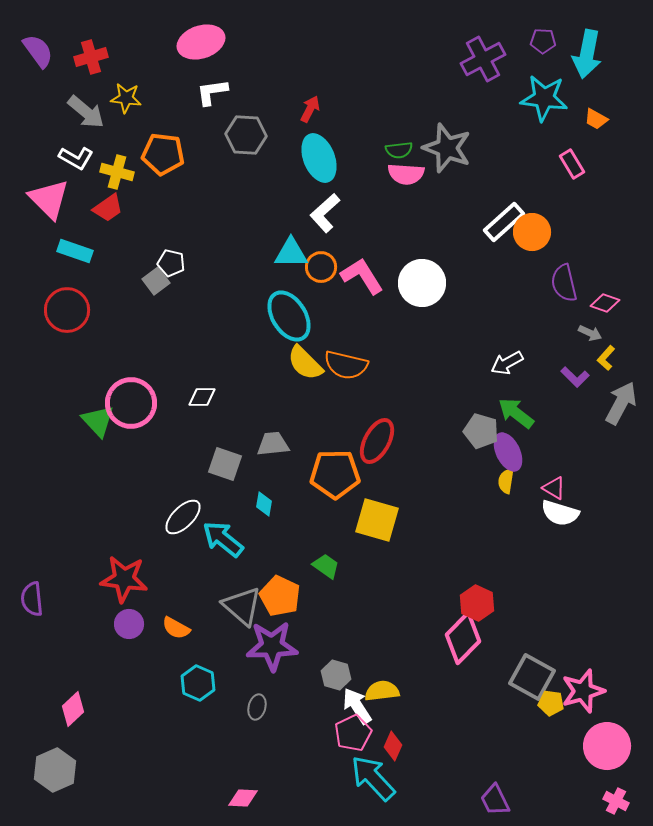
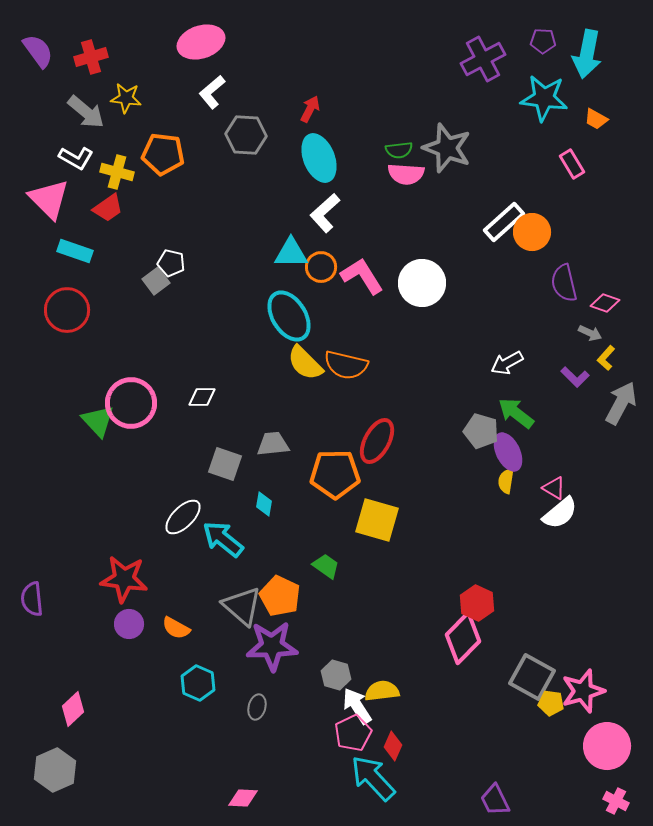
white L-shape at (212, 92): rotated 32 degrees counterclockwise
white semicircle at (560, 513): rotated 57 degrees counterclockwise
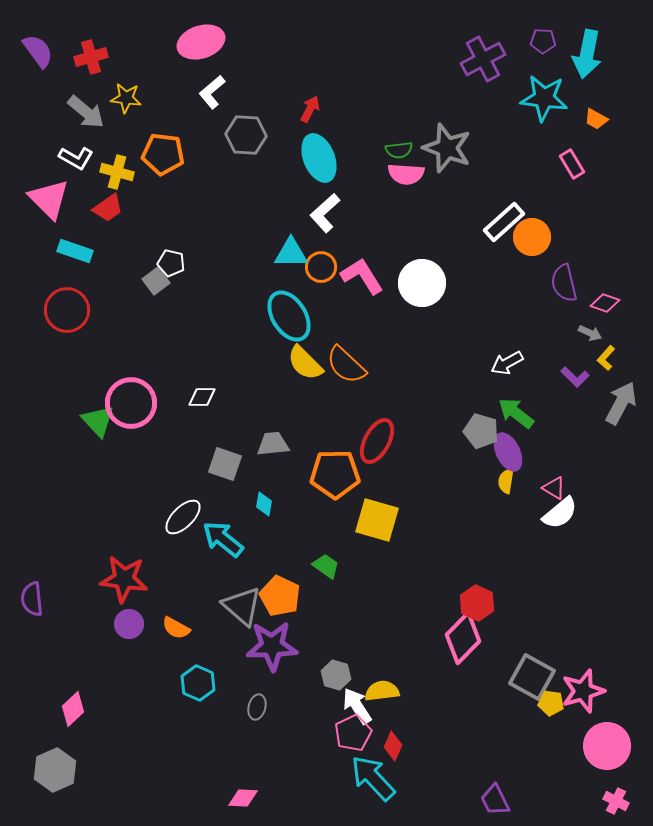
orange circle at (532, 232): moved 5 px down
orange semicircle at (346, 365): rotated 30 degrees clockwise
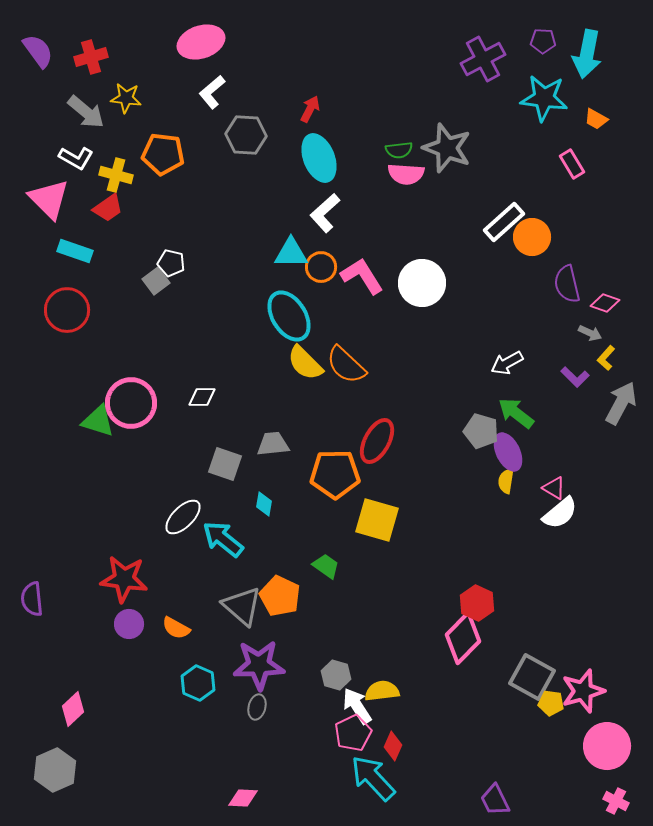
yellow cross at (117, 172): moved 1 px left, 3 px down
purple semicircle at (564, 283): moved 3 px right, 1 px down
green triangle at (98, 421): rotated 30 degrees counterclockwise
purple star at (272, 646): moved 13 px left, 19 px down
